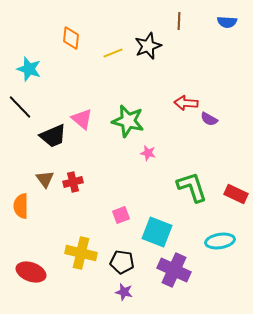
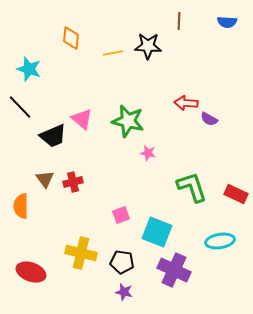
black star: rotated 24 degrees clockwise
yellow line: rotated 12 degrees clockwise
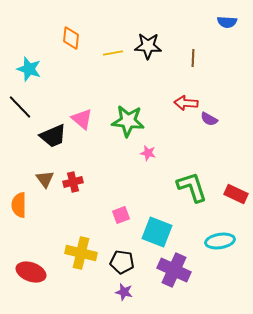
brown line: moved 14 px right, 37 px down
green star: rotated 8 degrees counterclockwise
orange semicircle: moved 2 px left, 1 px up
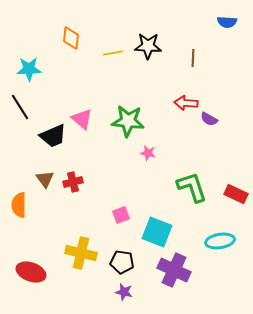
cyan star: rotated 20 degrees counterclockwise
black line: rotated 12 degrees clockwise
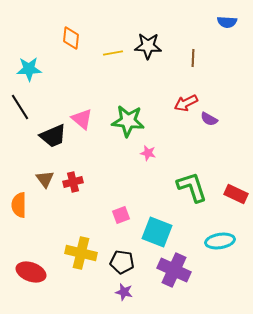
red arrow: rotated 30 degrees counterclockwise
